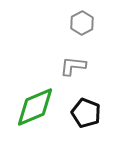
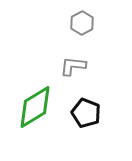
green diamond: rotated 9 degrees counterclockwise
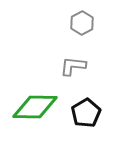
green diamond: rotated 33 degrees clockwise
black pentagon: rotated 20 degrees clockwise
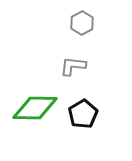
green diamond: moved 1 px down
black pentagon: moved 3 px left, 1 px down
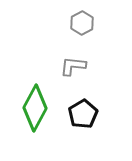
green diamond: rotated 63 degrees counterclockwise
